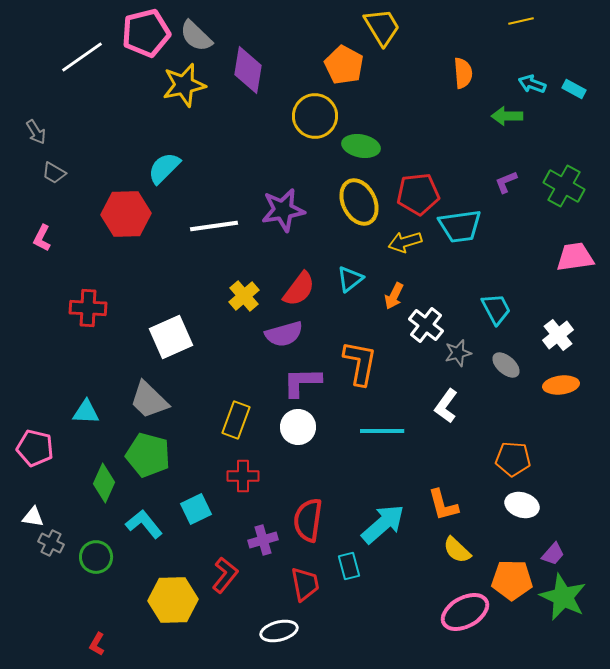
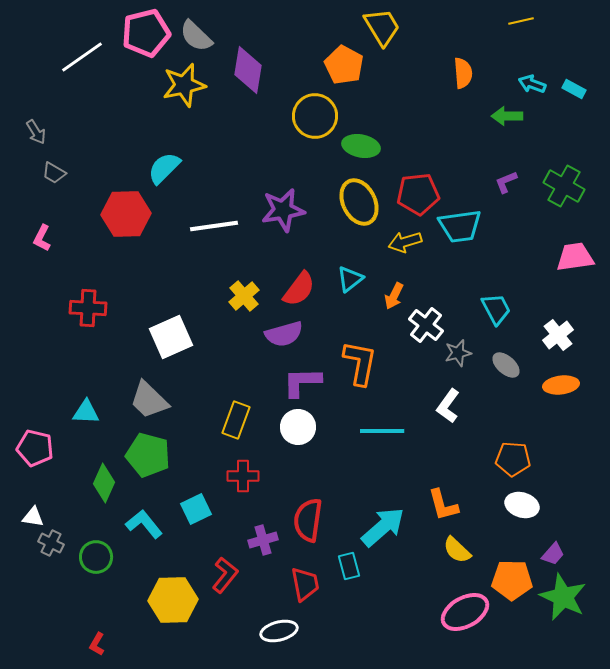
white L-shape at (446, 406): moved 2 px right
cyan arrow at (383, 524): moved 3 px down
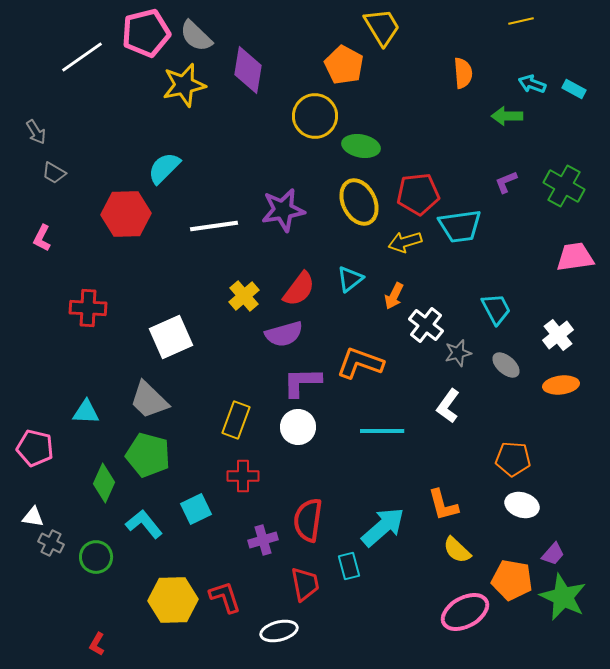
orange L-shape at (360, 363): rotated 81 degrees counterclockwise
red L-shape at (225, 575): moved 22 px down; rotated 57 degrees counterclockwise
orange pentagon at (512, 580): rotated 9 degrees clockwise
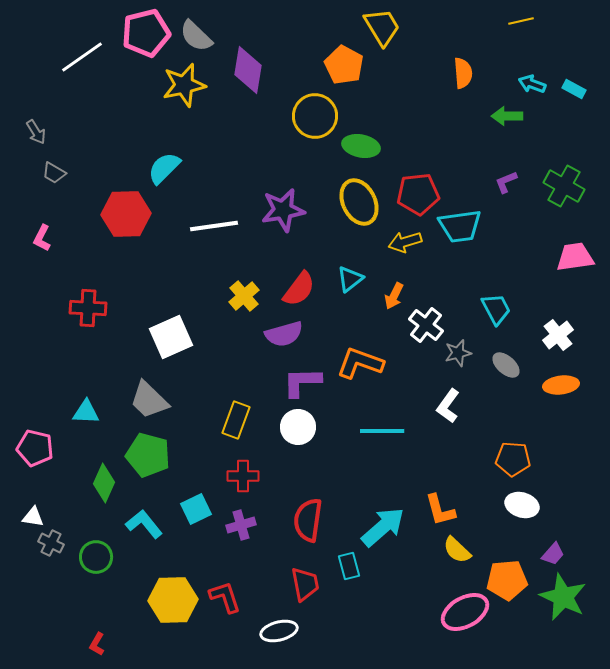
orange L-shape at (443, 505): moved 3 px left, 5 px down
purple cross at (263, 540): moved 22 px left, 15 px up
orange pentagon at (512, 580): moved 5 px left; rotated 15 degrees counterclockwise
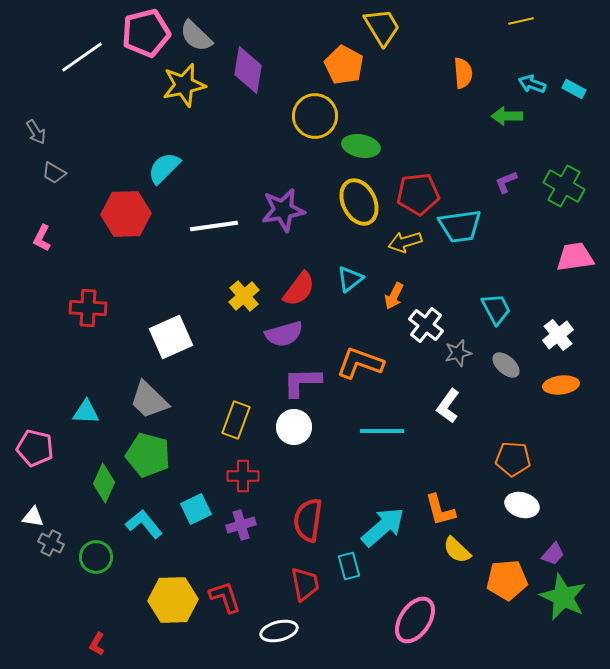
white circle at (298, 427): moved 4 px left
pink ellipse at (465, 612): moved 50 px left, 8 px down; rotated 27 degrees counterclockwise
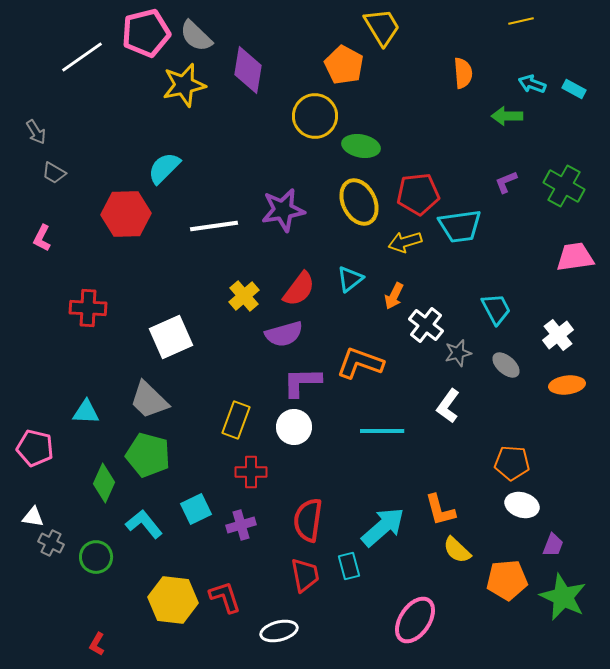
orange ellipse at (561, 385): moved 6 px right
orange pentagon at (513, 459): moved 1 px left, 4 px down
red cross at (243, 476): moved 8 px right, 4 px up
purple trapezoid at (553, 554): moved 9 px up; rotated 20 degrees counterclockwise
red trapezoid at (305, 584): moved 9 px up
yellow hexagon at (173, 600): rotated 9 degrees clockwise
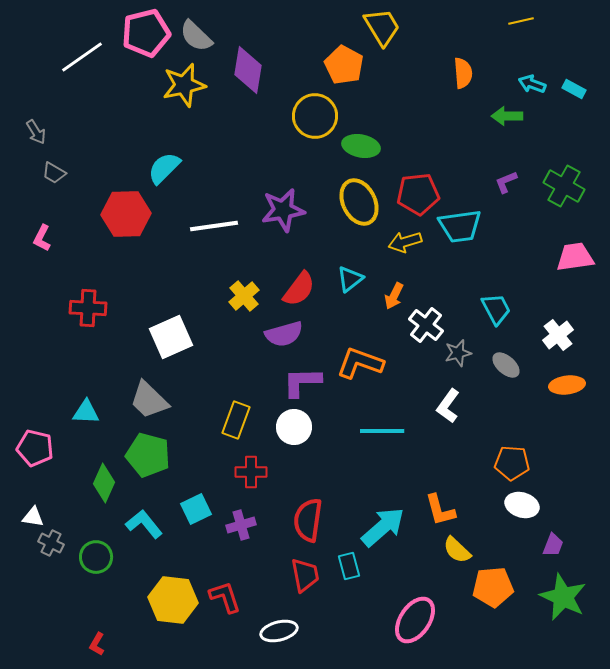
orange pentagon at (507, 580): moved 14 px left, 7 px down
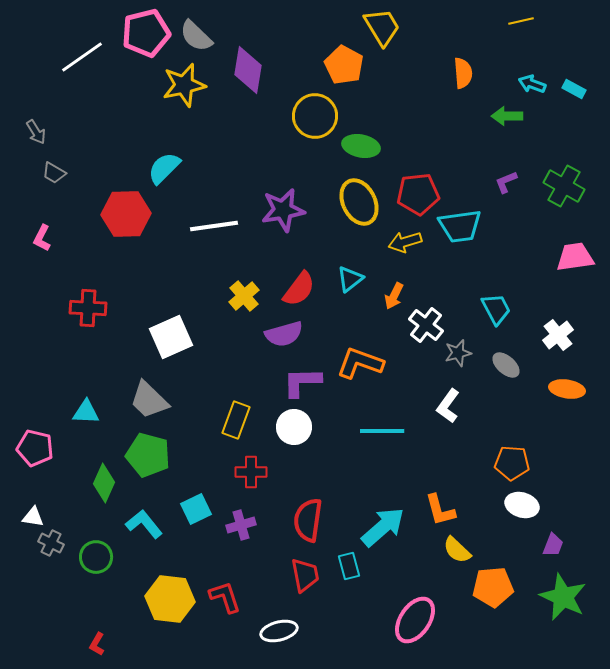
orange ellipse at (567, 385): moved 4 px down; rotated 16 degrees clockwise
yellow hexagon at (173, 600): moved 3 px left, 1 px up
